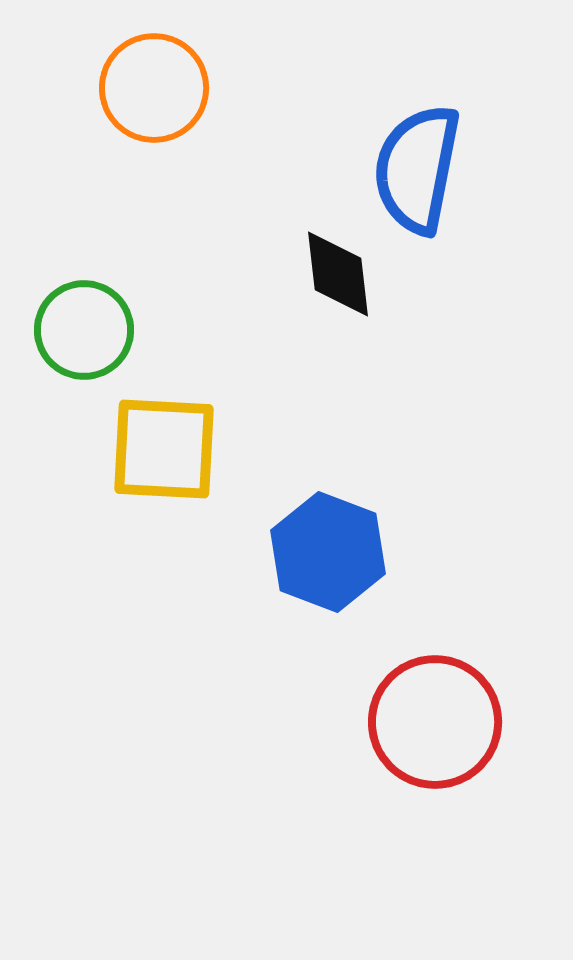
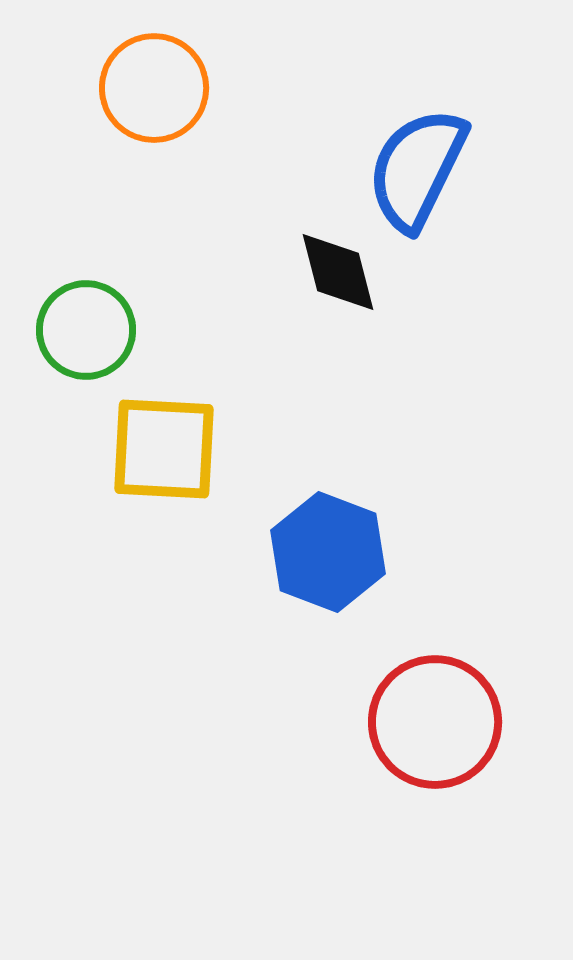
blue semicircle: rotated 15 degrees clockwise
black diamond: moved 2 px up; rotated 8 degrees counterclockwise
green circle: moved 2 px right
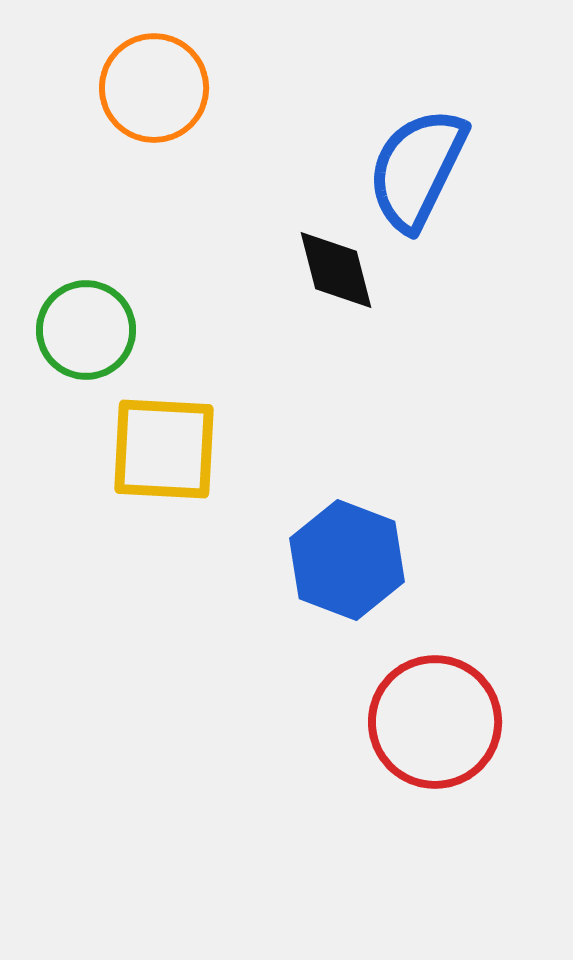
black diamond: moved 2 px left, 2 px up
blue hexagon: moved 19 px right, 8 px down
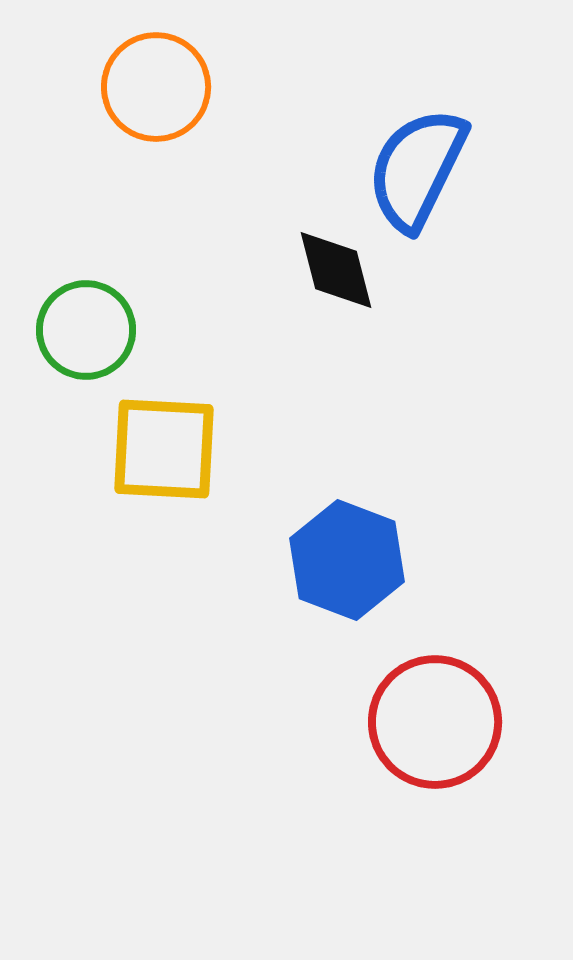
orange circle: moved 2 px right, 1 px up
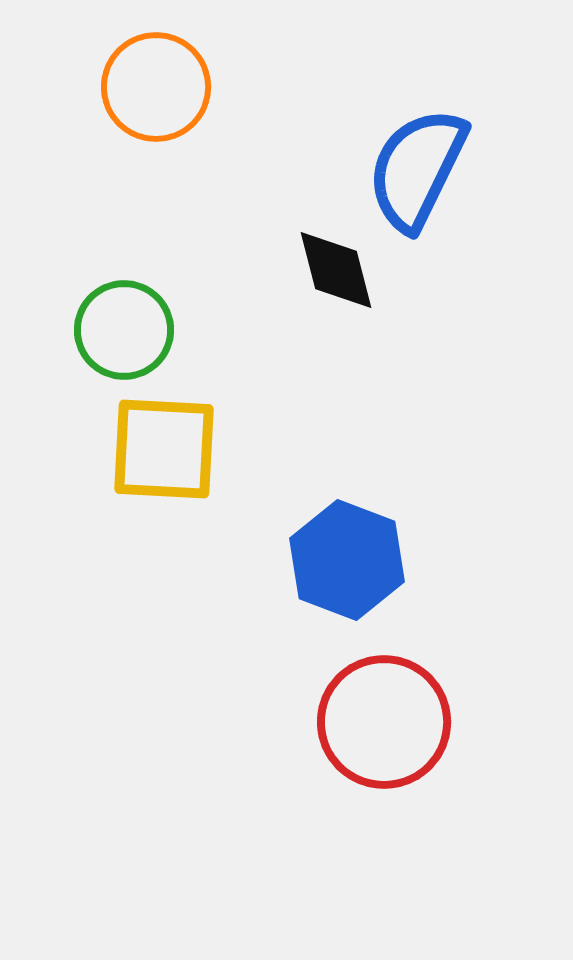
green circle: moved 38 px right
red circle: moved 51 px left
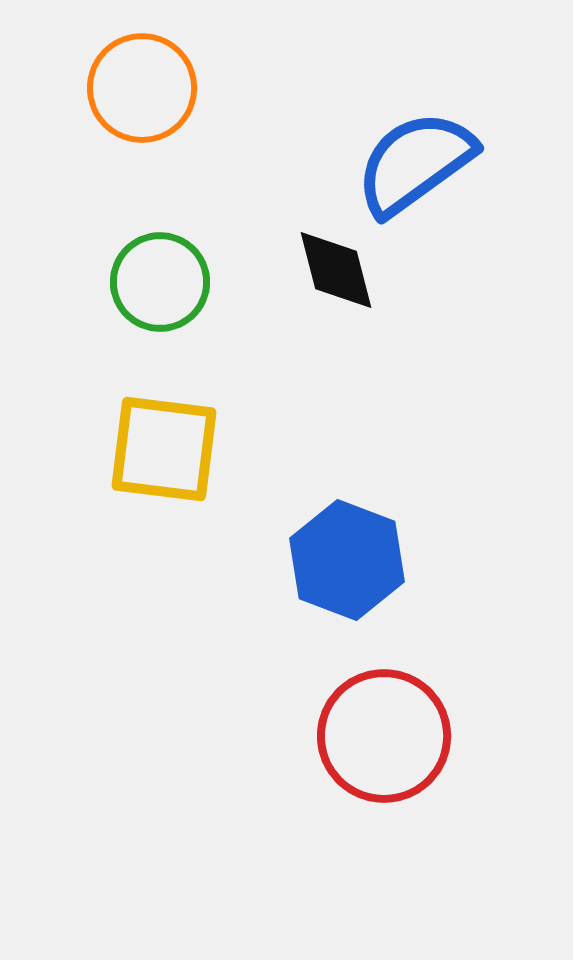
orange circle: moved 14 px left, 1 px down
blue semicircle: moved 2 px left, 6 px up; rotated 28 degrees clockwise
green circle: moved 36 px right, 48 px up
yellow square: rotated 4 degrees clockwise
red circle: moved 14 px down
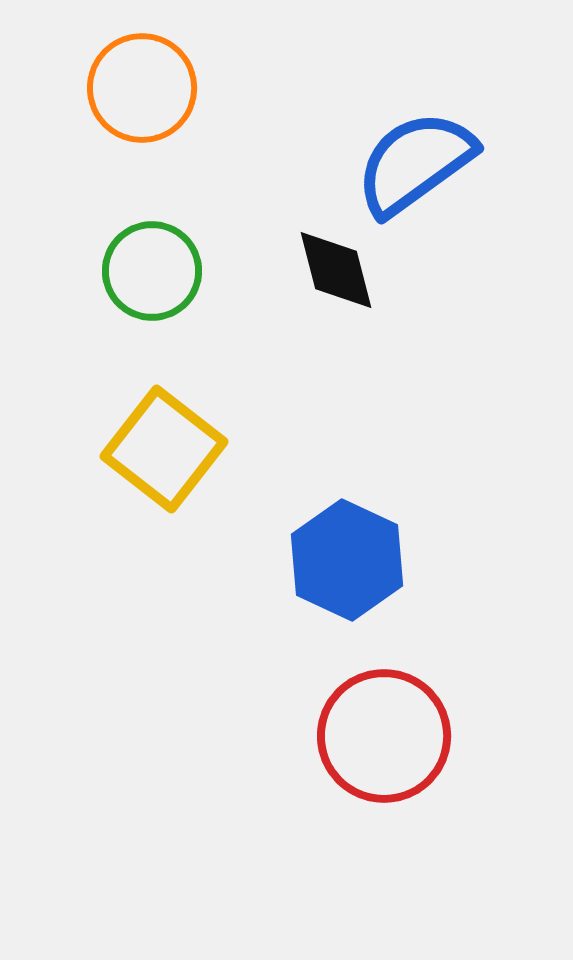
green circle: moved 8 px left, 11 px up
yellow square: rotated 31 degrees clockwise
blue hexagon: rotated 4 degrees clockwise
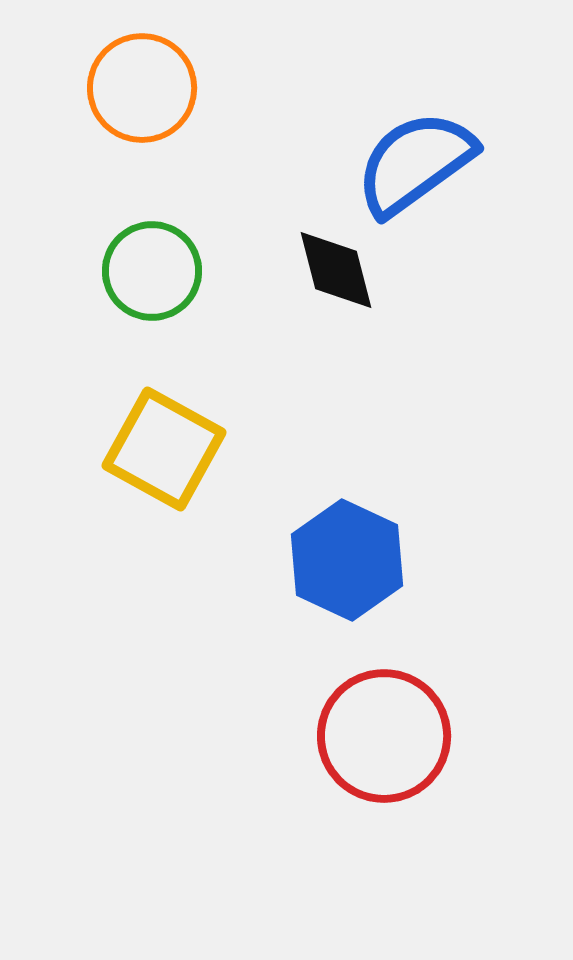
yellow square: rotated 9 degrees counterclockwise
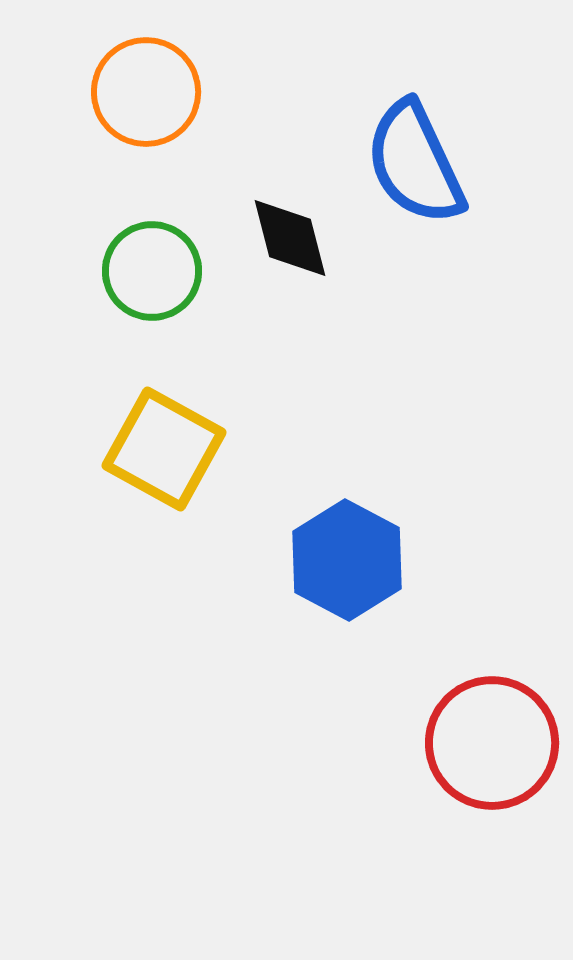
orange circle: moved 4 px right, 4 px down
blue semicircle: rotated 79 degrees counterclockwise
black diamond: moved 46 px left, 32 px up
blue hexagon: rotated 3 degrees clockwise
red circle: moved 108 px right, 7 px down
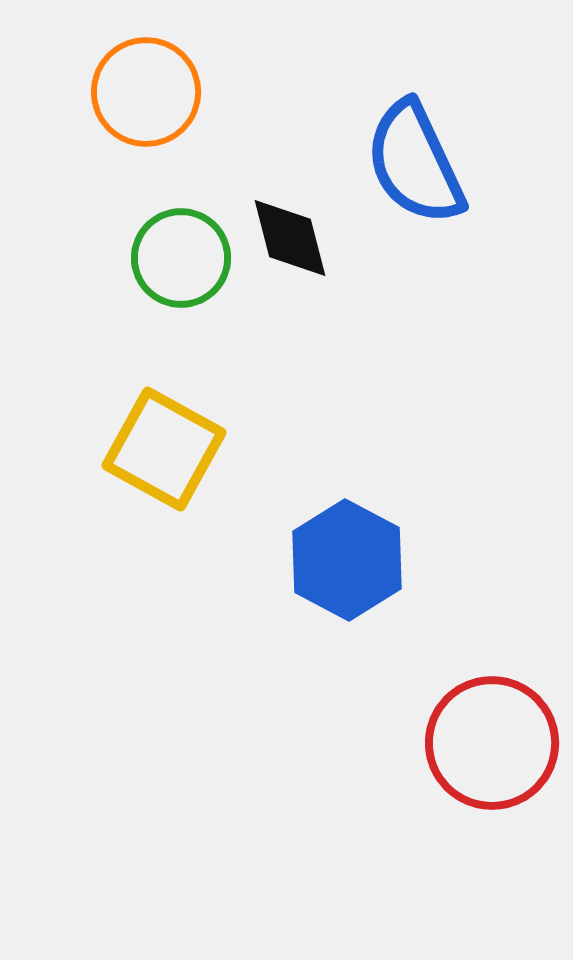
green circle: moved 29 px right, 13 px up
